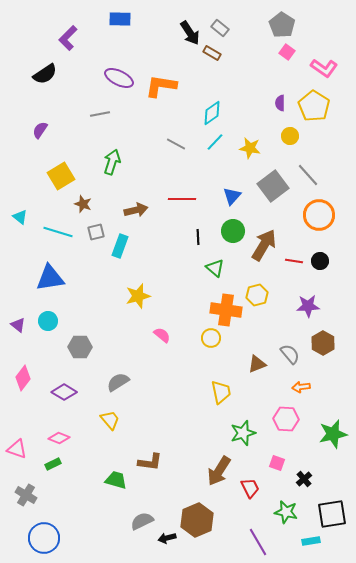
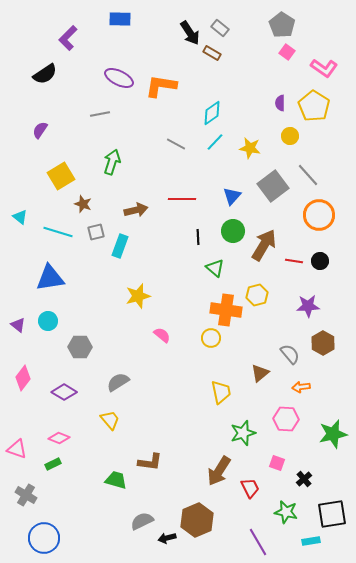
brown triangle at (257, 364): moved 3 px right, 9 px down; rotated 18 degrees counterclockwise
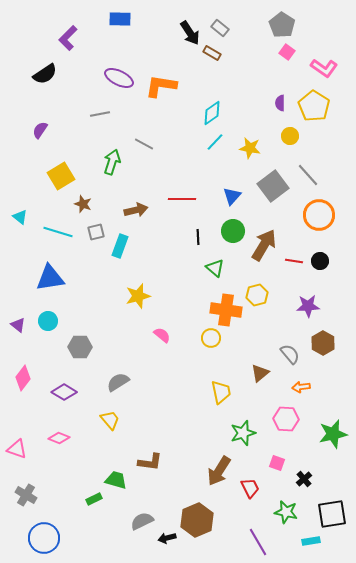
gray line at (176, 144): moved 32 px left
green rectangle at (53, 464): moved 41 px right, 35 px down
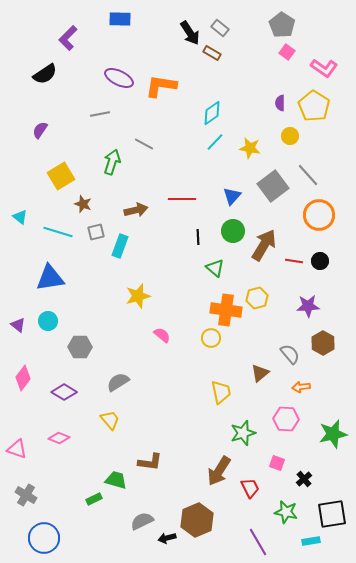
yellow hexagon at (257, 295): moved 3 px down
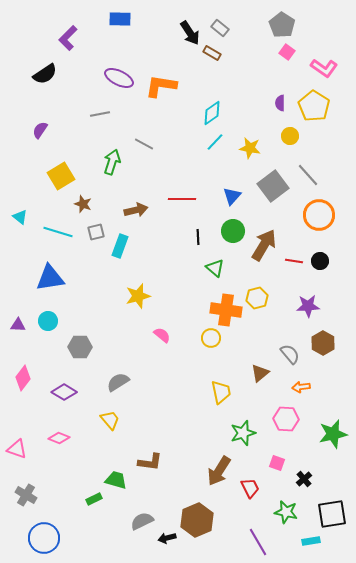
purple triangle at (18, 325): rotated 35 degrees counterclockwise
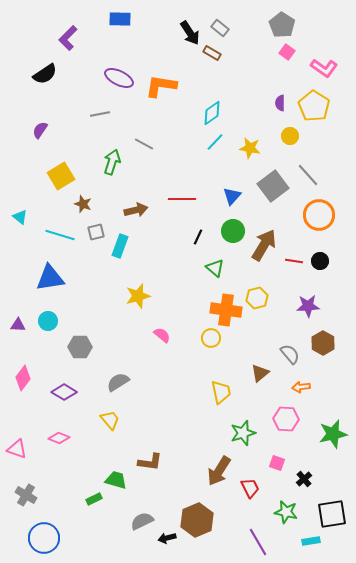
cyan line at (58, 232): moved 2 px right, 3 px down
black line at (198, 237): rotated 28 degrees clockwise
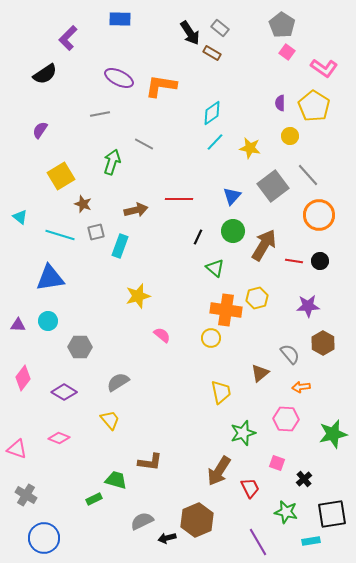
red line at (182, 199): moved 3 px left
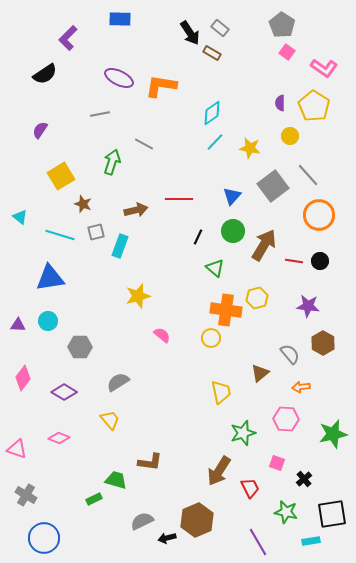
purple star at (308, 306): rotated 10 degrees clockwise
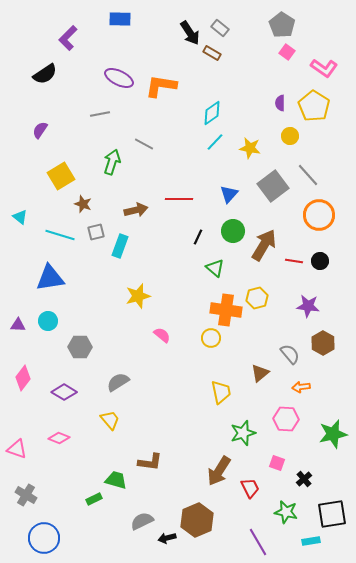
blue triangle at (232, 196): moved 3 px left, 2 px up
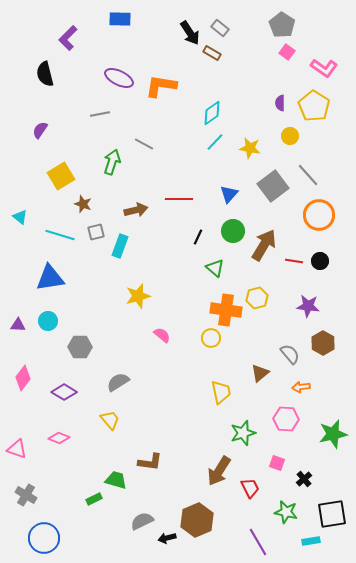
black semicircle at (45, 74): rotated 110 degrees clockwise
